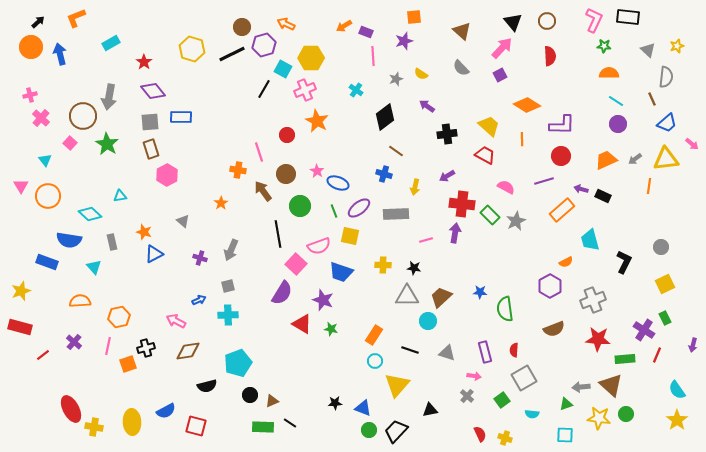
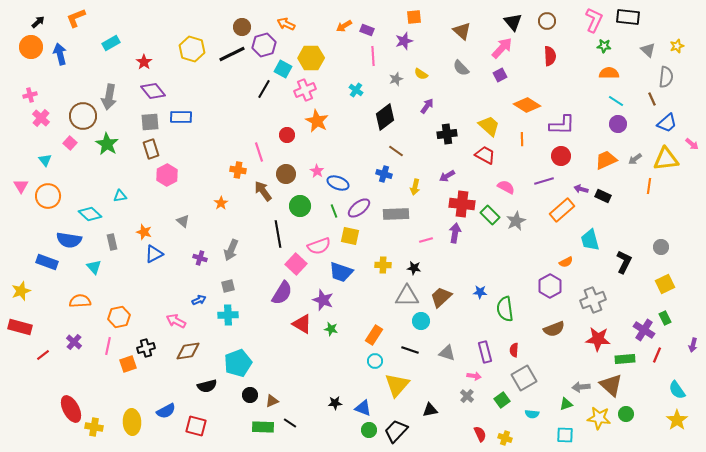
purple rectangle at (366, 32): moved 1 px right, 2 px up
purple arrow at (427, 106): rotated 91 degrees clockwise
cyan circle at (428, 321): moved 7 px left
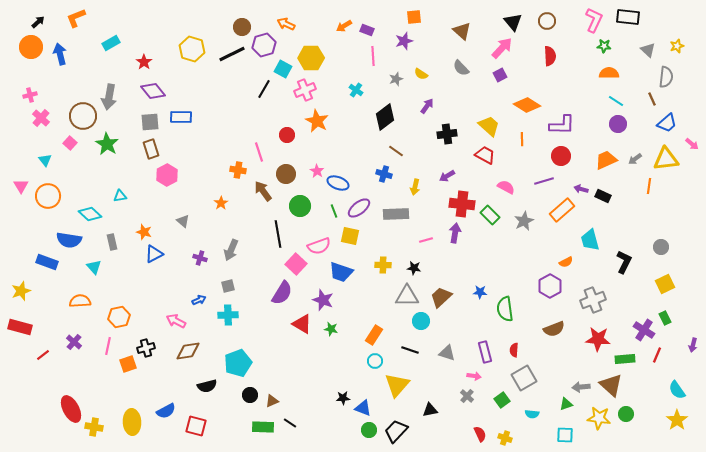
gray star at (516, 221): moved 8 px right
black star at (335, 403): moved 8 px right, 5 px up
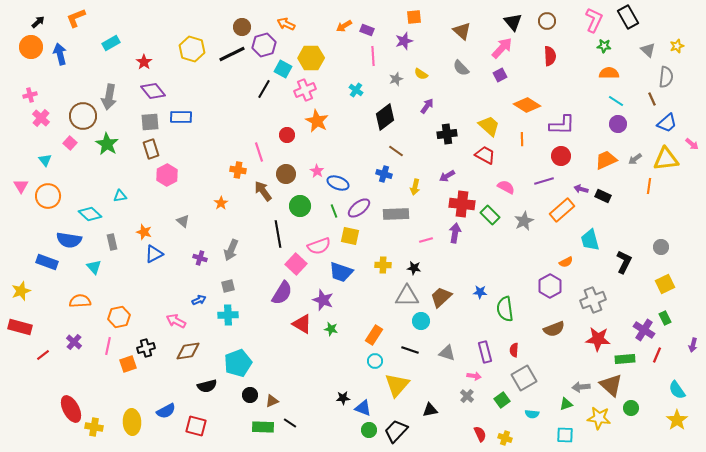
black rectangle at (628, 17): rotated 55 degrees clockwise
green circle at (626, 414): moved 5 px right, 6 px up
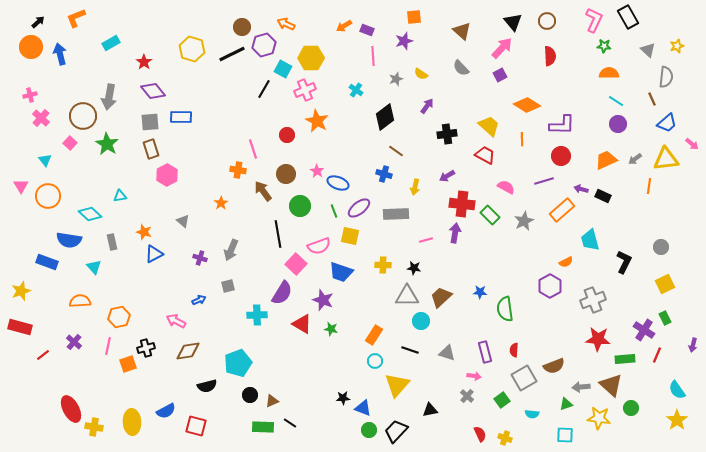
pink line at (259, 152): moved 6 px left, 3 px up
cyan cross at (228, 315): moved 29 px right
brown semicircle at (554, 329): moved 37 px down
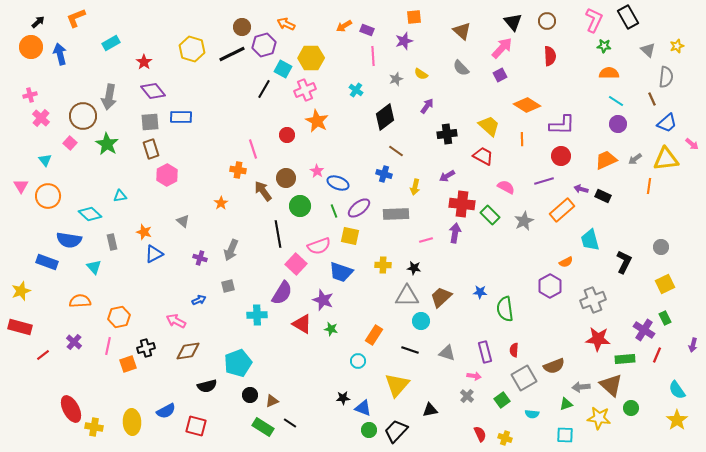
red trapezoid at (485, 155): moved 2 px left, 1 px down
brown circle at (286, 174): moved 4 px down
cyan circle at (375, 361): moved 17 px left
green rectangle at (263, 427): rotated 30 degrees clockwise
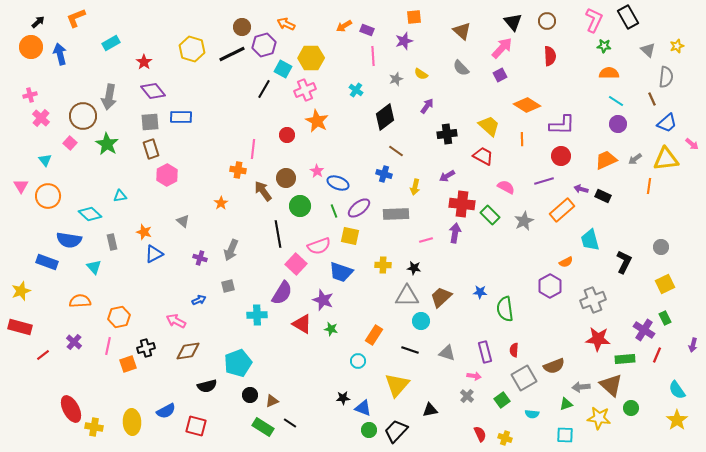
pink line at (253, 149): rotated 24 degrees clockwise
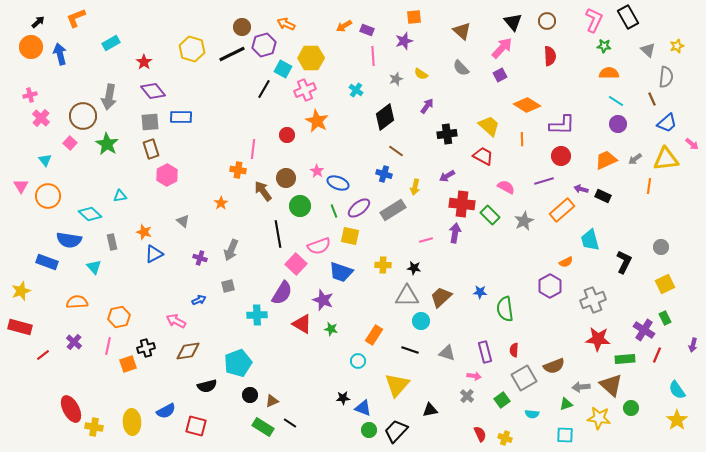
gray rectangle at (396, 214): moved 3 px left, 4 px up; rotated 30 degrees counterclockwise
orange semicircle at (80, 301): moved 3 px left, 1 px down
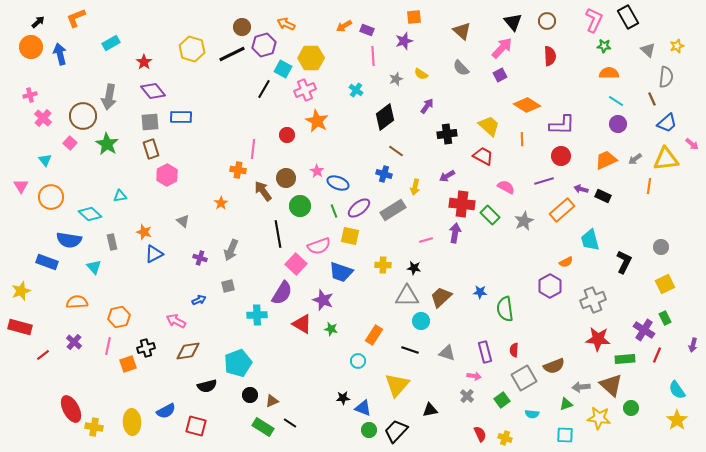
pink cross at (41, 118): moved 2 px right
orange circle at (48, 196): moved 3 px right, 1 px down
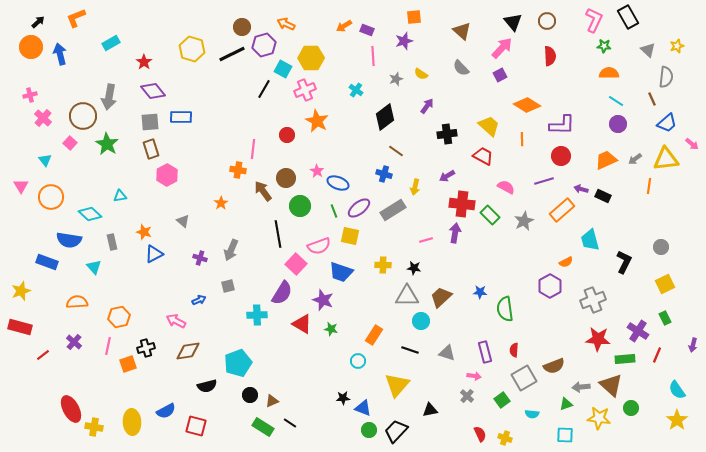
purple cross at (644, 330): moved 6 px left, 1 px down
